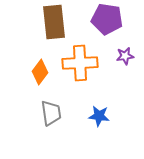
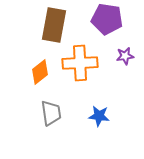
brown rectangle: moved 3 px down; rotated 16 degrees clockwise
orange diamond: rotated 15 degrees clockwise
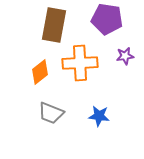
gray trapezoid: rotated 120 degrees clockwise
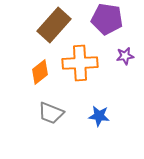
brown rectangle: rotated 32 degrees clockwise
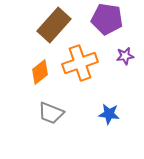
orange cross: rotated 16 degrees counterclockwise
blue star: moved 10 px right, 2 px up
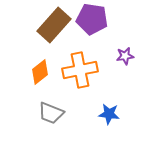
purple pentagon: moved 15 px left
orange cross: moved 7 px down; rotated 8 degrees clockwise
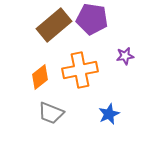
brown rectangle: rotated 8 degrees clockwise
orange diamond: moved 5 px down
blue star: rotated 30 degrees counterclockwise
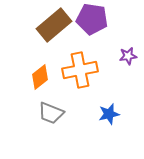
purple star: moved 3 px right
blue star: rotated 10 degrees clockwise
